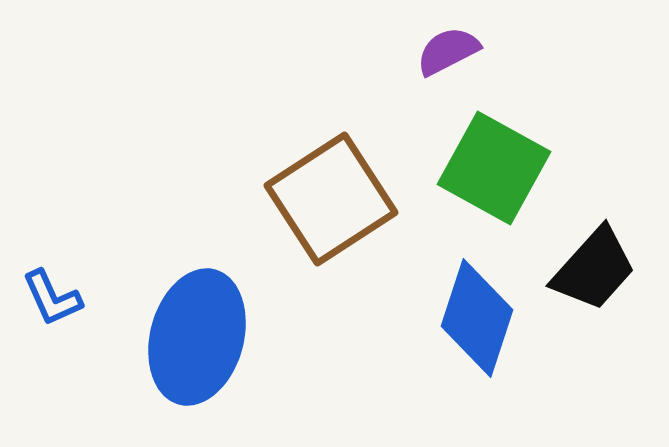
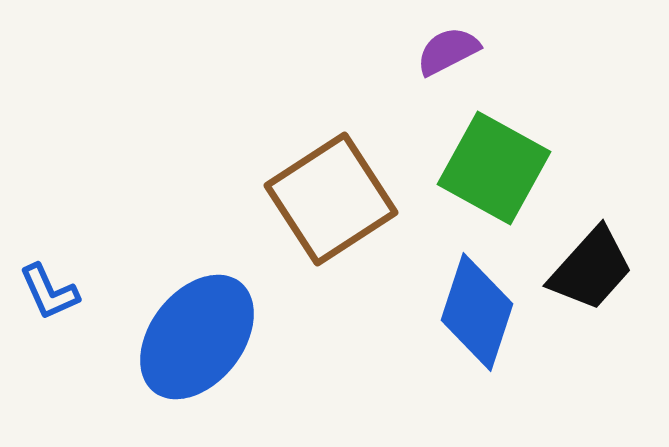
black trapezoid: moved 3 px left
blue L-shape: moved 3 px left, 6 px up
blue diamond: moved 6 px up
blue ellipse: rotated 23 degrees clockwise
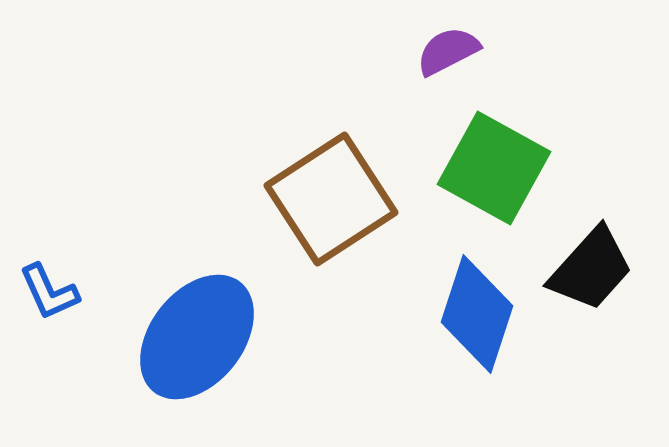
blue diamond: moved 2 px down
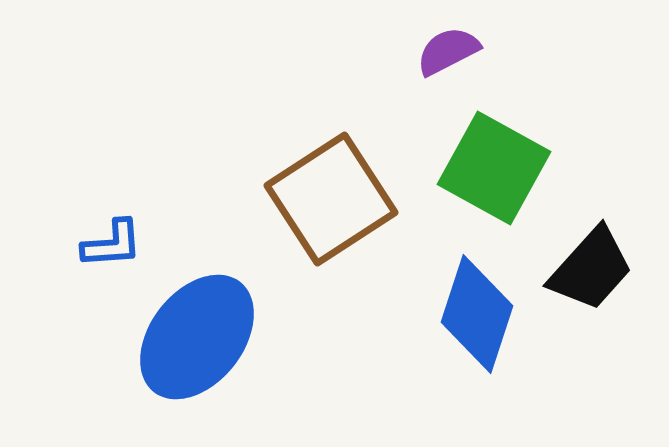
blue L-shape: moved 63 px right, 48 px up; rotated 70 degrees counterclockwise
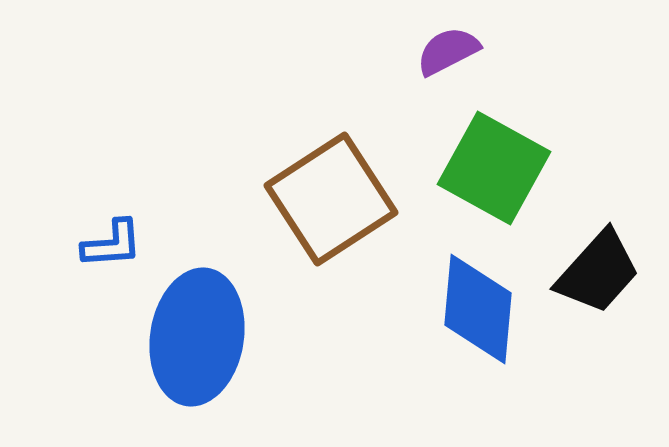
black trapezoid: moved 7 px right, 3 px down
blue diamond: moved 1 px right, 5 px up; rotated 13 degrees counterclockwise
blue ellipse: rotated 29 degrees counterclockwise
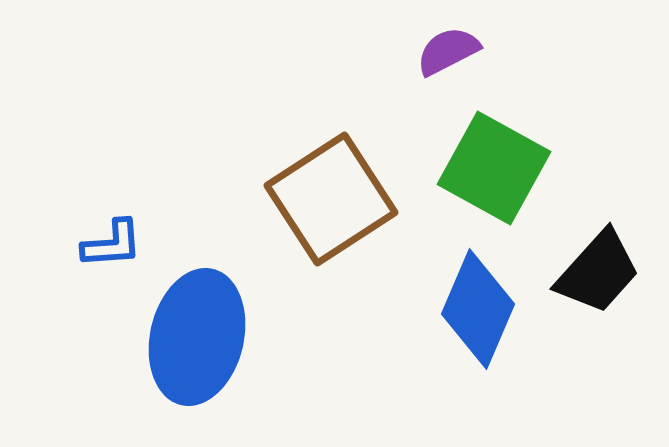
blue diamond: rotated 18 degrees clockwise
blue ellipse: rotated 4 degrees clockwise
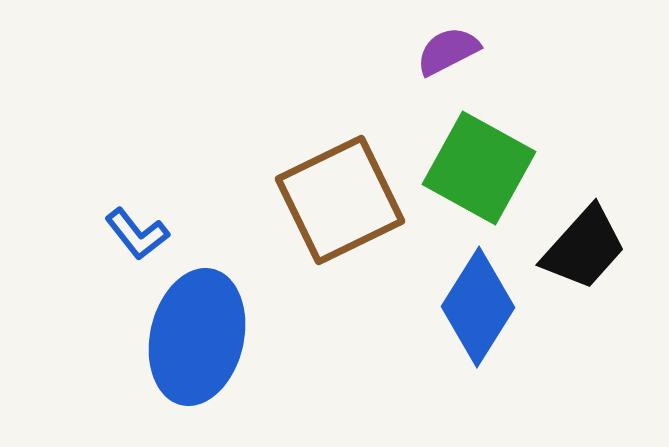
green square: moved 15 px left
brown square: moved 9 px right, 1 px down; rotated 7 degrees clockwise
blue L-shape: moved 25 px right, 10 px up; rotated 56 degrees clockwise
black trapezoid: moved 14 px left, 24 px up
blue diamond: moved 2 px up; rotated 9 degrees clockwise
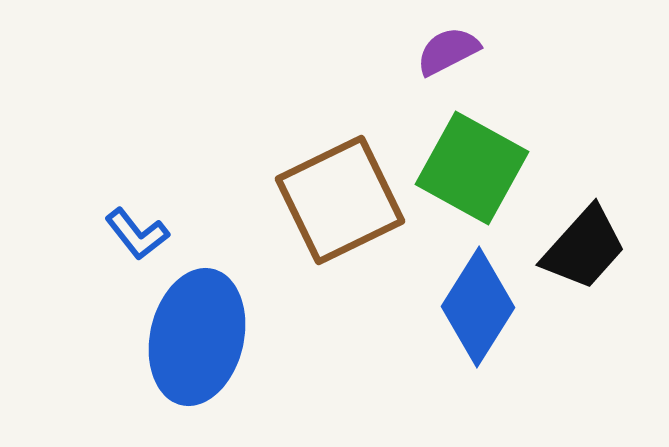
green square: moved 7 px left
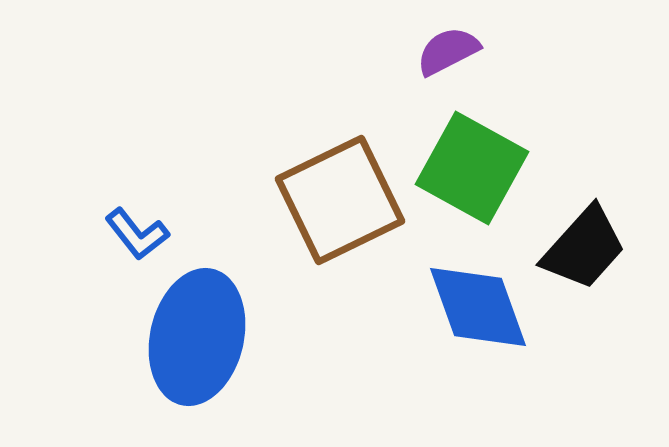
blue diamond: rotated 52 degrees counterclockwise
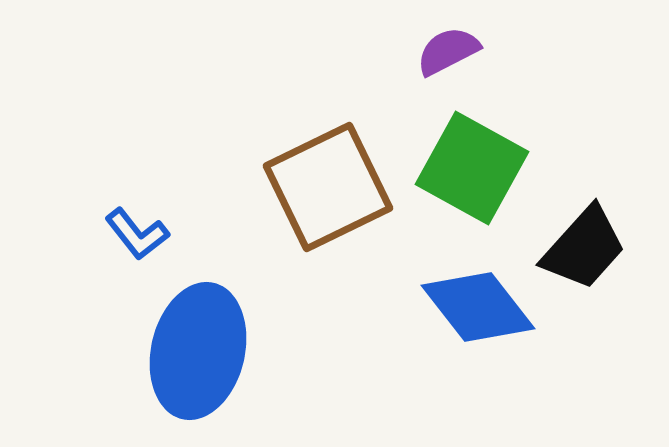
brown square: moved 12 px left, 13 px up
blue diamond: rotated 18 degrees counterclockwise
blue ellipse: moved 1 px right, 14 px down
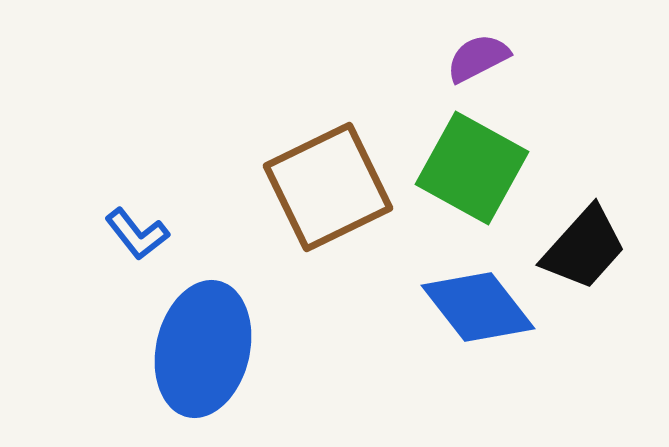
purple semicircle: moved 30 px right, 7 px down
blue ellipse: moved 5 px right, 2 px up
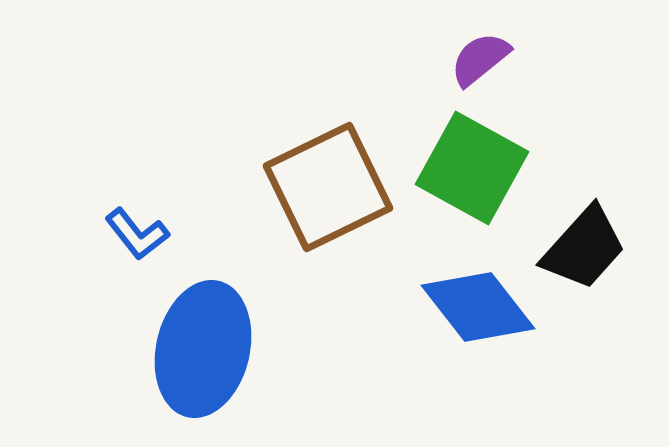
purple semicircle: moved 2 px right, 1 px down; rotated 12 degrees counterclockwise
